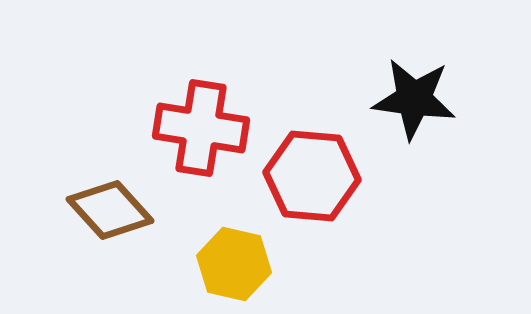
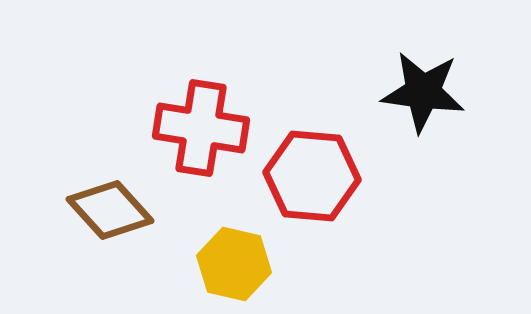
black star: moved 9 px right, 7 px up
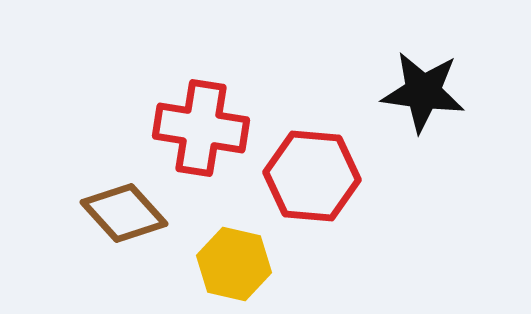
brown diamond: moved 14 px right, 3 px down
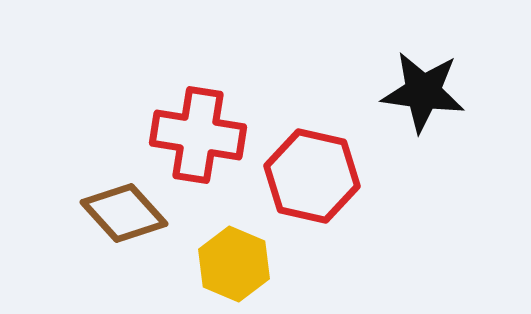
red cross: moved 3 px left, 7 px down
red hexagon: rotated 8 degrees clockwise
yellow hexagon: rotated 10 degrees clockwise
